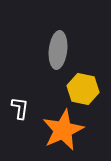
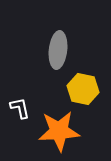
white L-shape: rotated 20 degrees counterclockwise
orange star: moved 4 px left, 1 px down; rotated 21 degrees clockwise
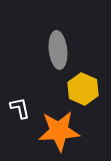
gray ellipse: rotated 12 degrees counterclockwise
yellow hexagon: rotated 12 degrees clockwise
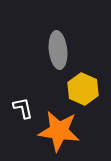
white L-shape: moved 3 px right
orange star: rotated 12 degrees clockwise
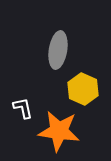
gray ellipse: rotated 15 degrees clockwise
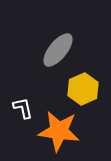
gray ellipse: rotated 30 degrees clockwise
yellow hexagon: rotated 12 degrees clockwise
